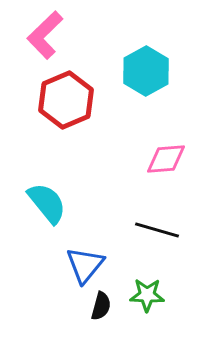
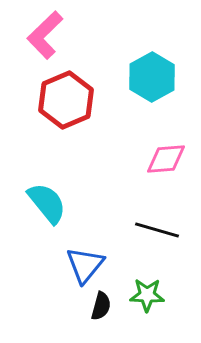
cyan hexagon: moved 6 px right, 6 px down
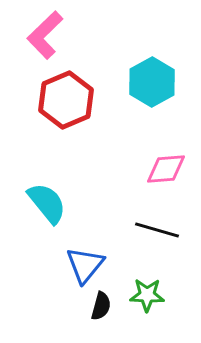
cyan hexagon: moved 5 px down
pink diamond: moved 10 px down
